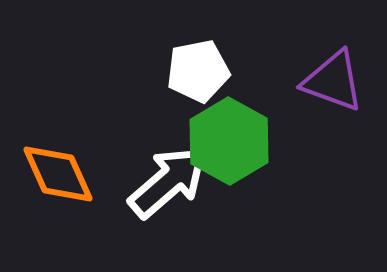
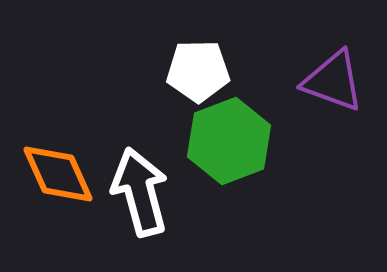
white pentagon: rotated 10 degrees clockwise
green hexagon: rotated 10 degrees clockwise
white arrow: moved 28 px left, 10 px down; rotated 64 degrees counterclockwise
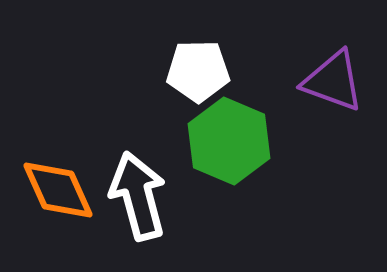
green hexagon: rotated 16 degrees counterclockwise
orange diamond: moved 16 px down
white arrow: moved 2 px left, 4 px down
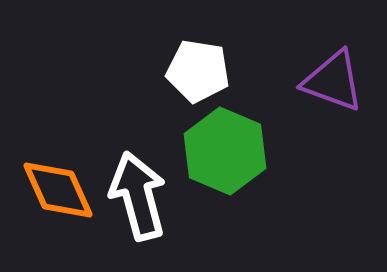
white pentagon: rotated 10 degrees clockwise
green hexagon: moved 4 px left, 10 px down
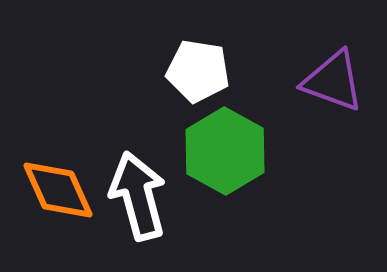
green hexagon: rotated 6 degrees clockwise
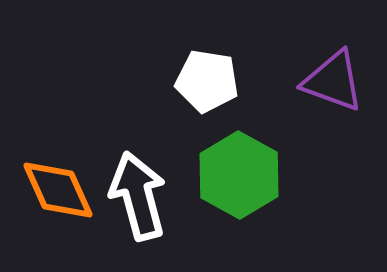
white pentagon: moved 9 px right, 10 px down
green hexagon: moved 14 px right, 24 px down
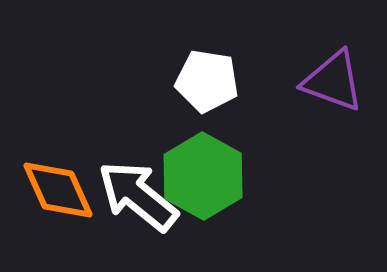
green hexagon: moved 36 px left, 1 px down
white arrow: rotated 36 degrees counterclockwise
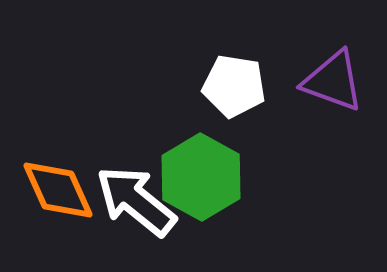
white pentagon: moved 27 px right, 5 px down
green hexagon: moved 2 px left, 1 px down
white arrow: moved 2 px left, 5 px down
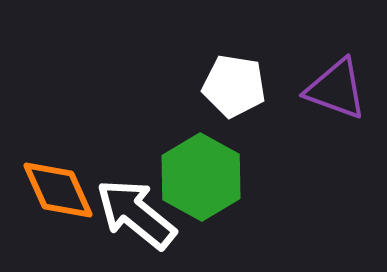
purple triangle: moved 3 px right, 8 px down
white arrow: moved 13 px down
